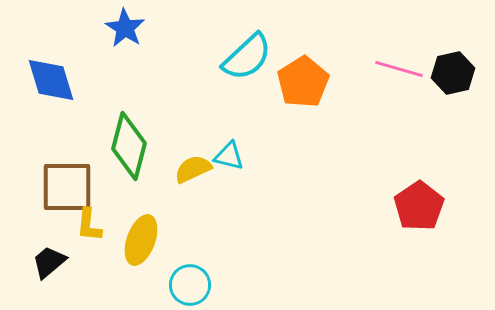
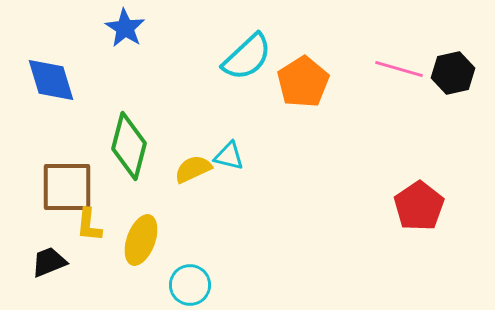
black trapezoid: rotated 18 degrees clockwise
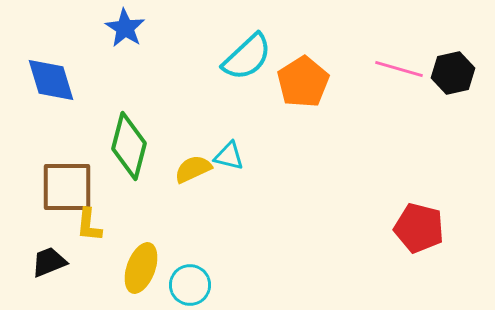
red pentagon: moved 22 px down; rotated 24 degrees counterclockwise
yellow ellipse: moved 28 px down
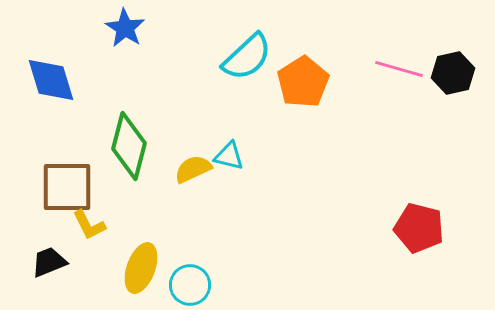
yellow L-shape: rotated 33 degrees counterclockwise
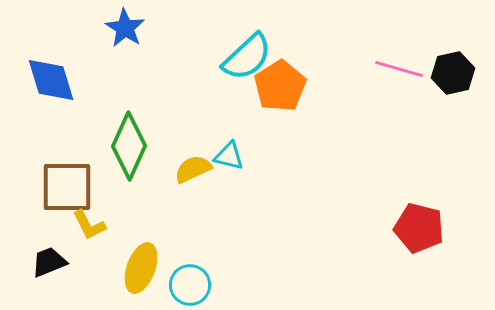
orange pentagon: moved 23 px left, 4 px down
green diamond: rotated 10 degrees clockwise
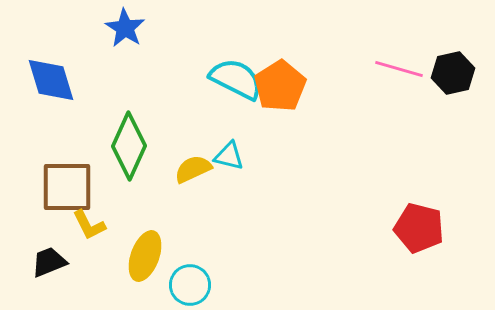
cyan semicircle: moved 11 px left, 22 px down; rotated 110 degrees counterclockwise
yellow ellipse: moved 4 px right, 12 px up
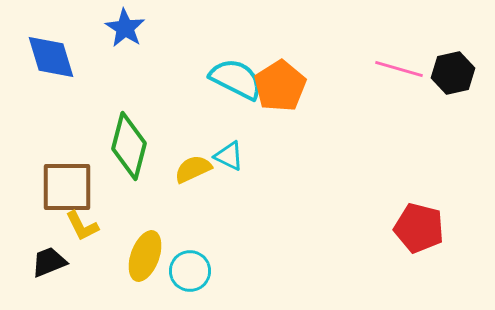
blue diamond: moved 23 px up
green diamond: rotated 10 degrees counterclockwise
cyan triangle: rotated 12 degrees clockwise
yellow L-shape: moved 7 px left, 1 px down
cyan circle: moved 14 px up
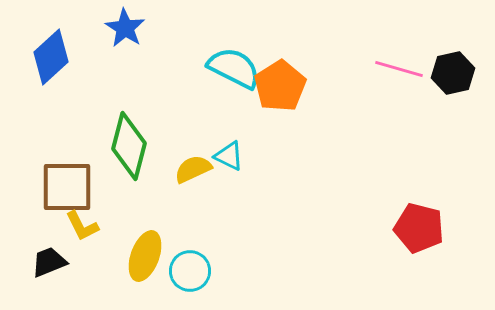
blue diamond: rotated 64 degrees clockwise
cyan semicircle: moved 2 px left, 11 px up
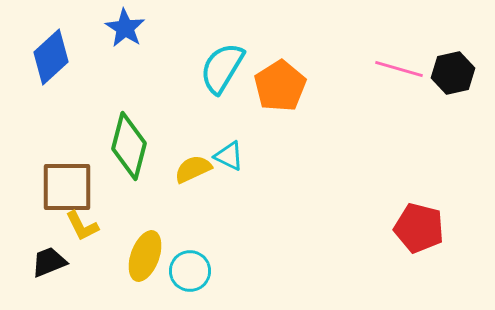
cyan semicircle: moved 12 px left; rotated 86 degrees counterclockwise
